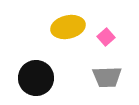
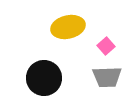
pink square: moved 9 px down
black circle: moved 8 px right
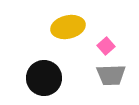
gray trapezoid: moved 4 px right, 2 px up
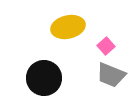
gray trapezoid: rotated 24 degrees clockwise
